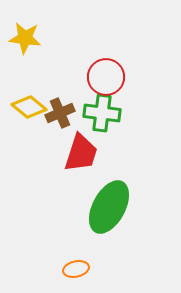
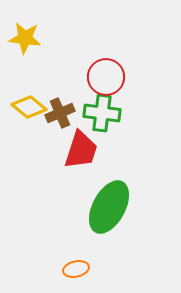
red trapezoid: moved 3 px up
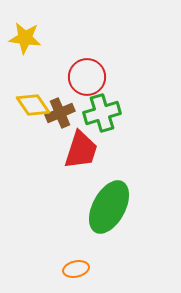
red circle: moved 19 px left
yellow diamond: moved 4 px right, 2 px up; rotated 16 degrees clockwise
green cross: rotated 24 degrees counterclockwise
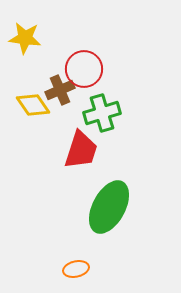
red circle: moved 3 px left, 8 px up
brown cross: moved 23 px up
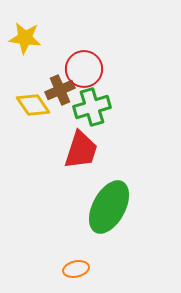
green cross: moved 10 px left, 6 px up
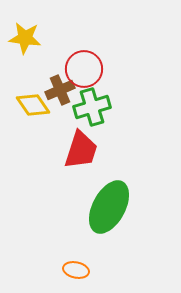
orange ellipse: moved 1 px down; rotated 25 degrees clockwise
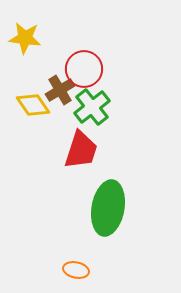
brown cross: rotated 8 degrees counterclockwise
green cross: rotated 21 degrees counterclockwise
green ellipse: moved 1 px left, 1 px down; rotated 18 degrees counterclockwise
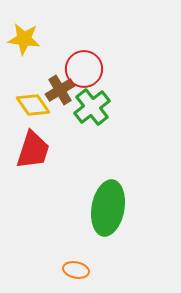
yellow star: moved 1 px left, 1 px down
red trapezoid: moved 48 px left
